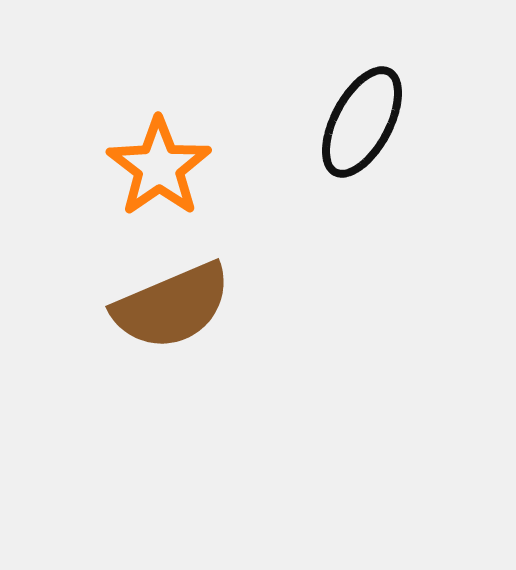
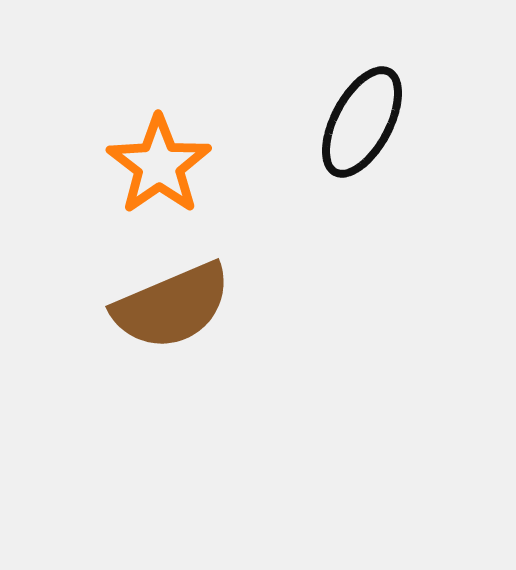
orange star: moved 2 px up
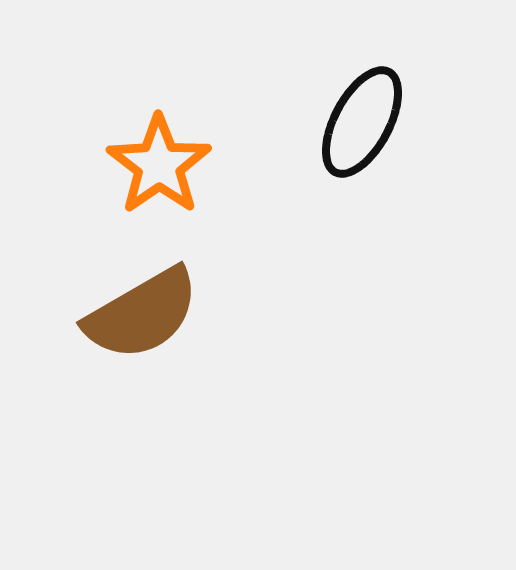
brown semicircle: moved 30 px left, 8 px down; rotated 7 degrees counterclockwise
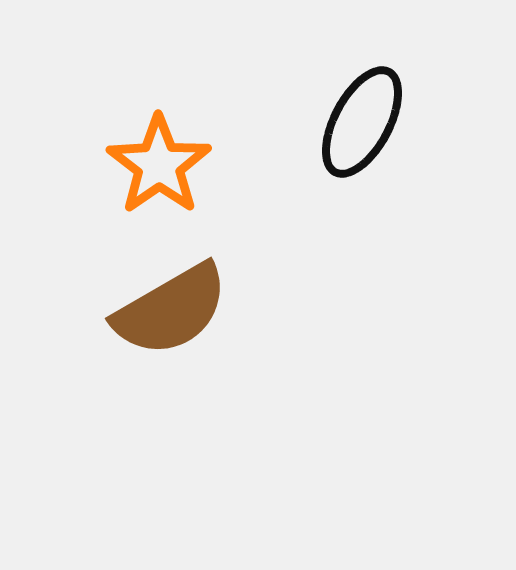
brown semicircle: moved 29 px right, 4 px up
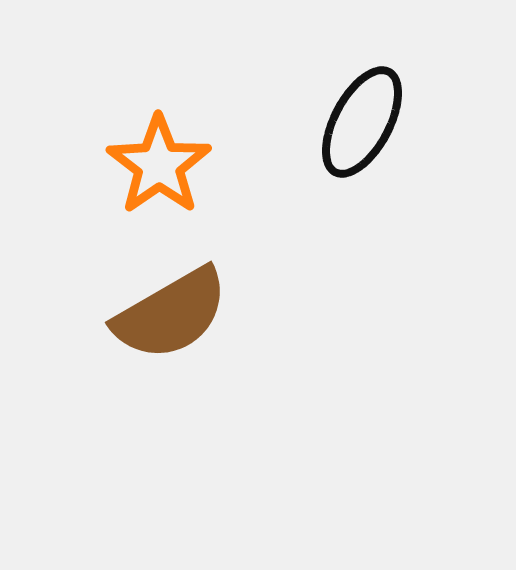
brown semicircle: moved 4 px down
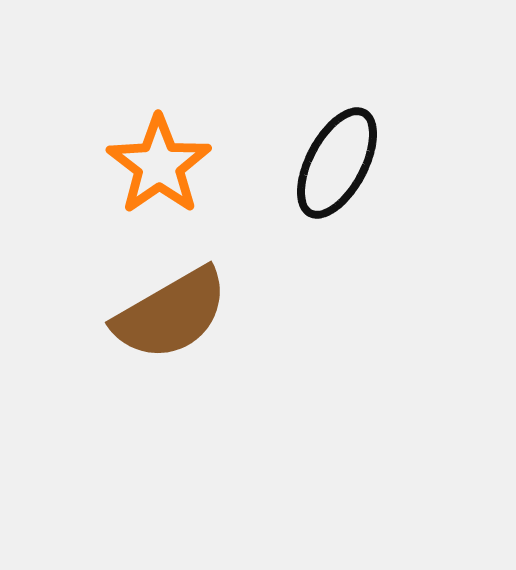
black ellipse: moved 25 px left, 41 px down
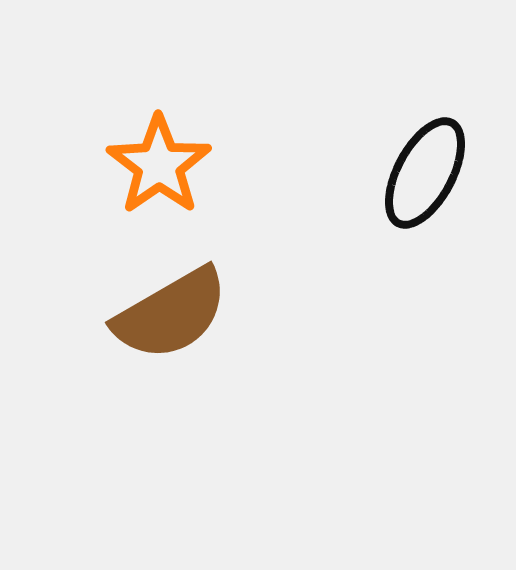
black ellipse: moved 88 px right, 10 px down
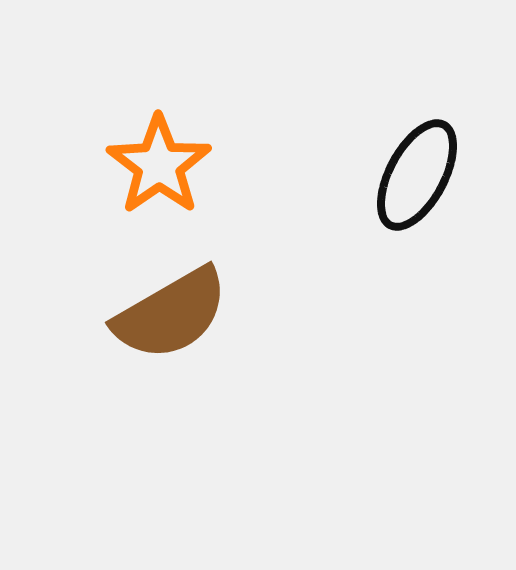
black ellipse: moved 8 px left, 2 px down
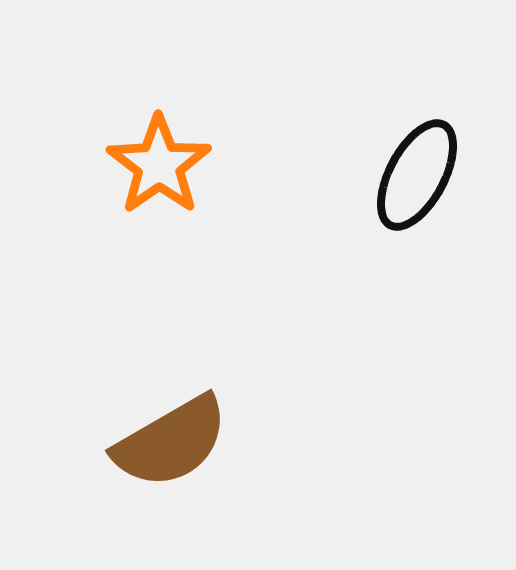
brown semicircle: moved 128 px down
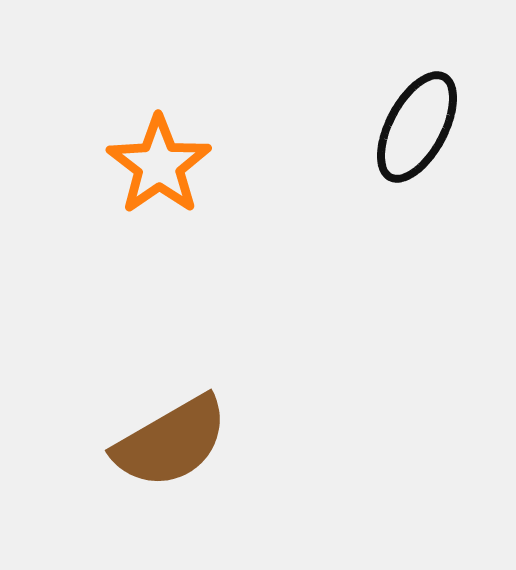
black ellipse: moved 48 px up
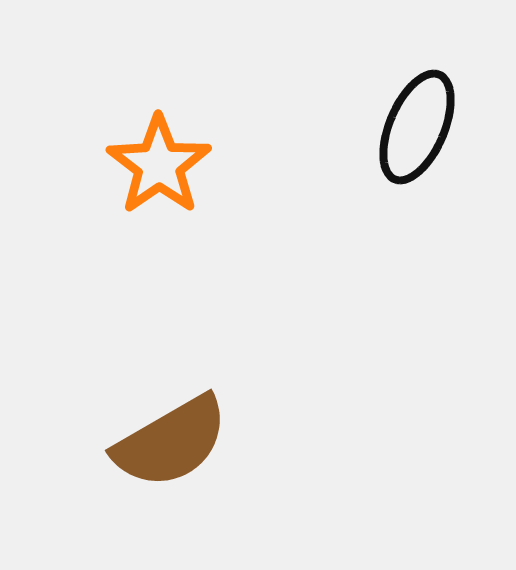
black ellipse: rotated 5 degrees counterclockwise
